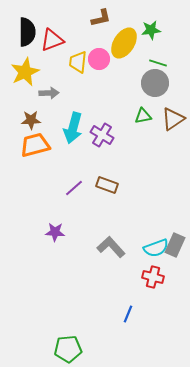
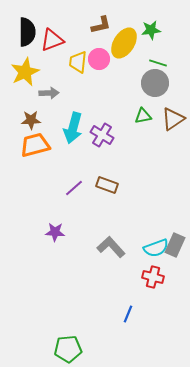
brown L-shape: moved 7 px down
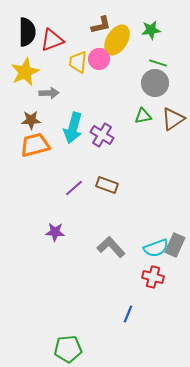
yellow ellipse: moved 7 px left, 3 px up
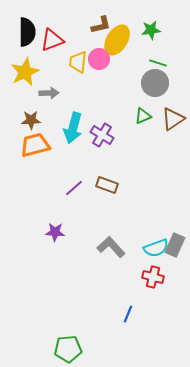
green triangle: rotated 12 degrees counterclockwise
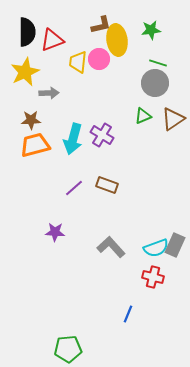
yellow ellipse: rotated 40 degrees counterclockwise
cyan arrow: moved 11 px down
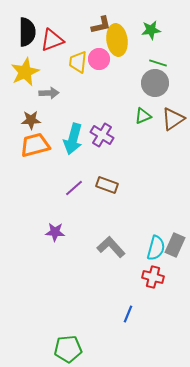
cyan semicircle: rotated 55 degrees counterclockwise
